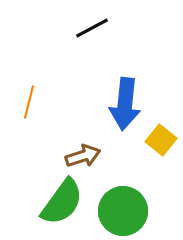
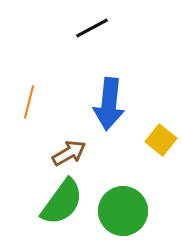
blue arrow: moved 16 px left
brown arrow: moved 14 px left, 3 px up; rotated 12 degrees counterclockwise
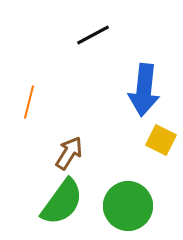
black line: moved 1 px right, 7 px down
blue arrow: moved 35 px right, 14 px up
yellow square: rotated 12 degrees counterclockwise
brown arrow: rotated 28 degrees counterclockwise
green circle: moved 5 px right, 5 px up
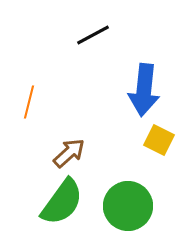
yellow square: moved 2 px left
brown arrow: rotated 16 degrees clockwise
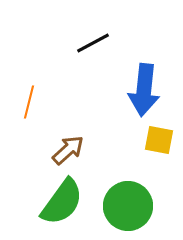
black line: moved 8 px down
yellow square: rotated 16 degrees counterclockwise
brown arrow: moved 1 px left, 3 px up
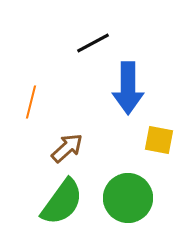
blue arrow: moved 16 px left, 2 px up; rotated 6 degrees counterclockwise
orange line: moved 2 px right
brown arrow: moved 1 px left, 2 px up
green circle: moved 8 px up
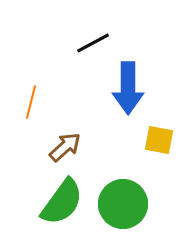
brown arrow: moved 2 px left, 1 px up
green circle: moved 5 px left, 6 px down
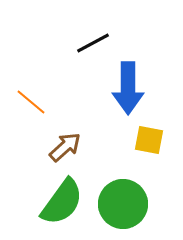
orange line: rotated 64 degrees counterclockwise
yellow square: moved 10 px left
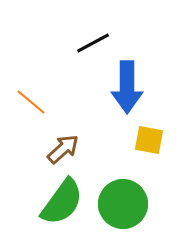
blue arrow: moved 1 px left, 1 px up
brown arrow: moved 2 px left, 2 px down
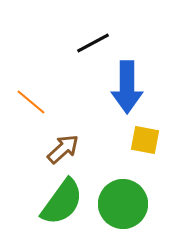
yellow square: moved 4 px left
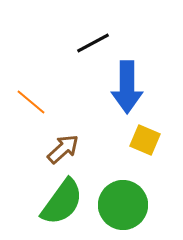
yellow square: rotated 12 degrees clockwise
green circle: moved 1 px down
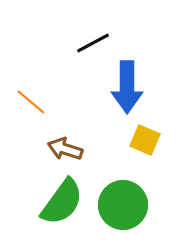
brown arrow: moved 2 px right; rotated 120 degrees counterclockwise
